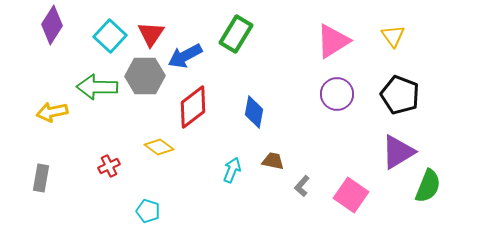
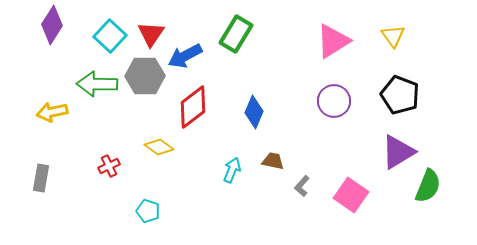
green arrow: moved 3 px up
purple circle: moved 3 px left, 7 px down
blue diamond: rotated 12 degrees clockwise
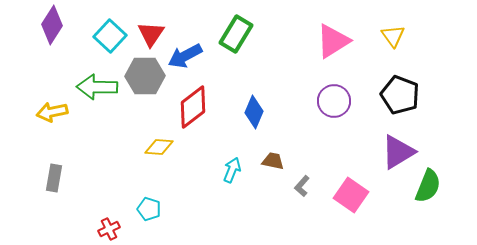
green arrow: moved 3 px down
yellow diamond: rotated 32 degrees counterclockwise
red cross: moved 63 px down
gray rectangle: moved 13 px right
cyan pentagon: moved 1 px right, 2 px up
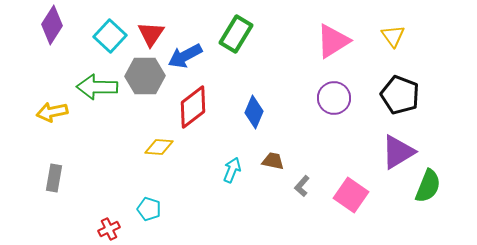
purple circle: moved 3 px up
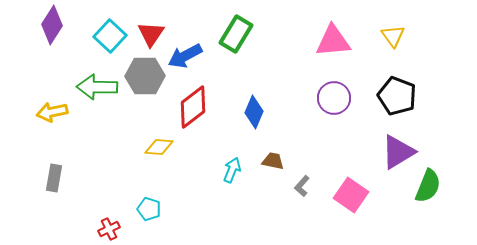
pink triangle: rotated 27 degrees clockwise
black pentagon: moved 3 px left, 1 px down
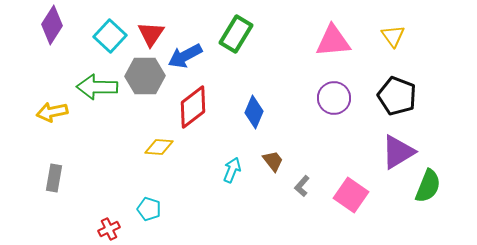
brown trapezoid: rotated 40 degrees clockwise
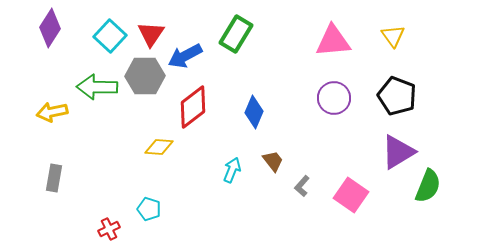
purple diamond: moved 2 px left, 3 px down
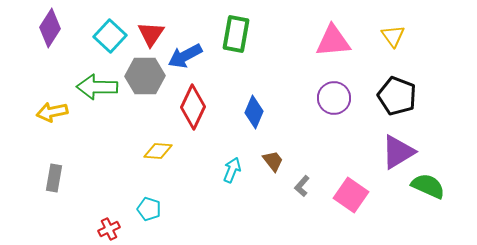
green rectangle: rotated 21 degrees counterclockwise
red diamond: rotated 27 degrees counterclockwise
yellow diamond: moved 1 px left, 4 px down
green semicircle: rotated 88 degrees counterclockwise
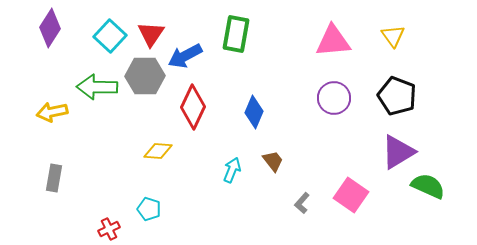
gray L-shape: moved 17 px down
